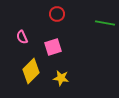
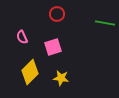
yellow diamond: moved 1 px left, 1 px down
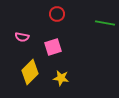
pink semicircle: rotated 56 degrees counterclockwise
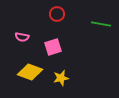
green line: moved 4 px left, 1 px down
yellow diamond: rotated 65 degrees clockwise
yellow star: rotated 21 degrees counterclockwise
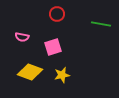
yellow star: moved 1 px right, 3 px up
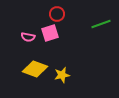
green line: rotated 30 degrees counterclockwise
pink semicircle: moved 6 px right
pink square: moved 3 px left, 14 px up
yellow diamond: moved 5 px right, 3 px up
